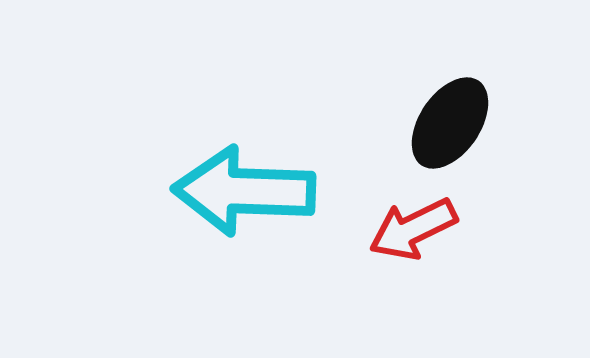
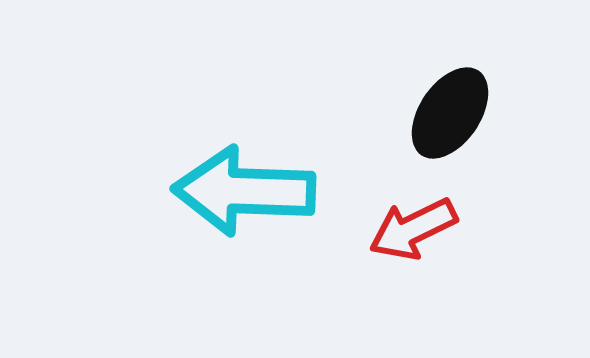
black ellipse: moved 10 px up
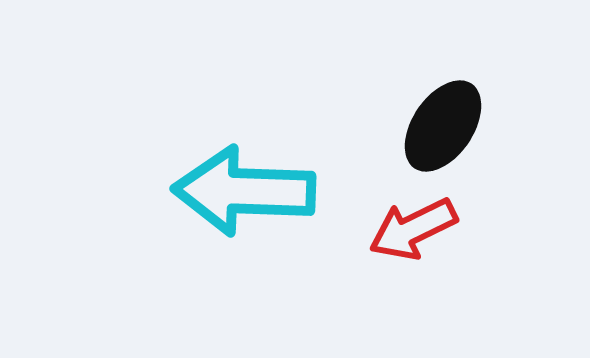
black ellipse: moved 7 px left, 13 px down
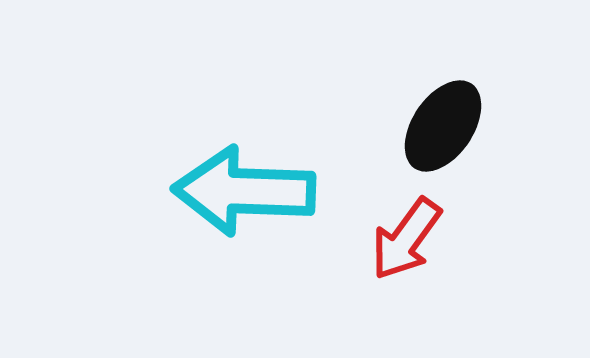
red arrow: moved 7 px left, 10 px down; rotated 28 degrees counterclockwise
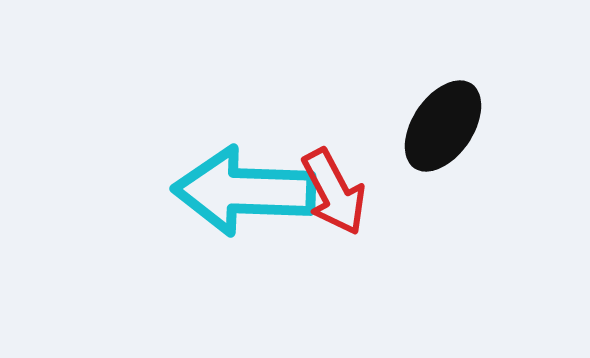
red arrow: moved 72 px left, 47 px up; rotated 64 degrees counterclockwise
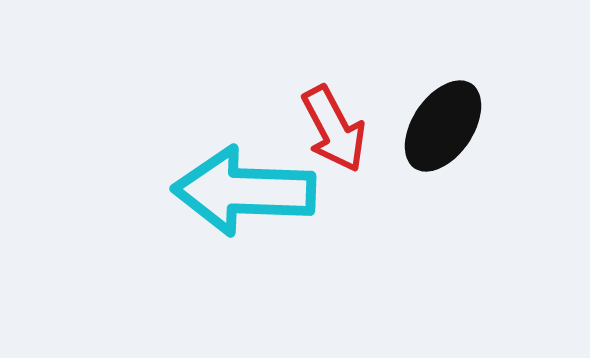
red arrow: moved 63 px up
